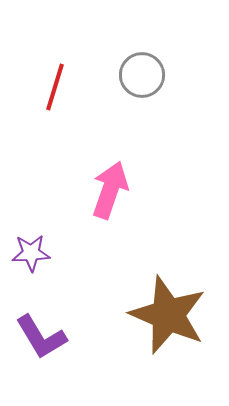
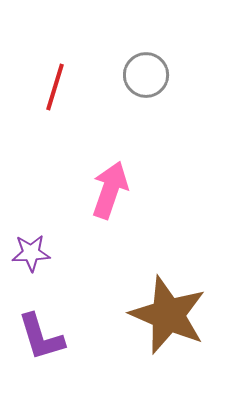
gray circle: moved 4 px right
purple L-shape: rotated 14 degrees clockwise
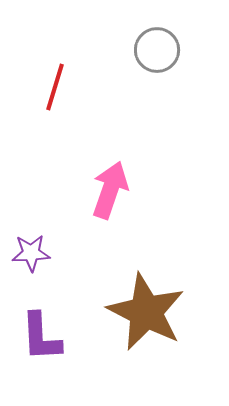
gray circle: moved 11 px right, 25 px up
brown star: moved 22 px left, 3 px up; rotated 4 degrees clockwise
purple L-shape: rotated 14 degrees clockwise
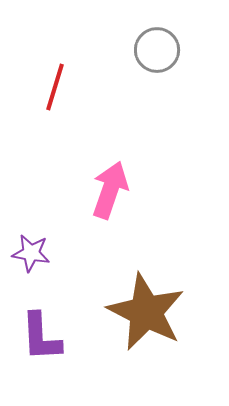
purple star: rotated 12 degrees clockwise
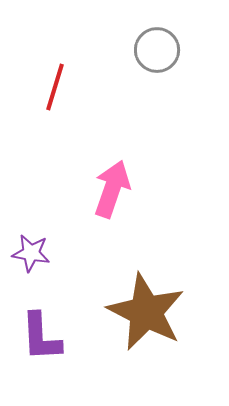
pink arrow: moved 2 px right, 1 px up
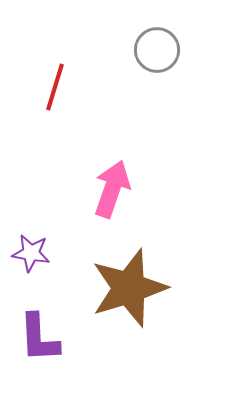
brown star: moved 17 px left, 24 px up; rotated 28 degrees clockwise
purple L-shape: moved 2 px left, 1 px down
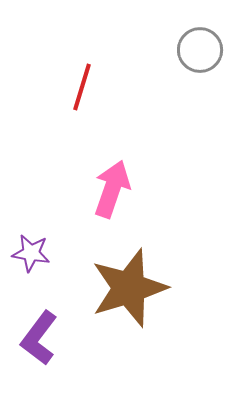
gray circle: moved 43 px right
red line: moved 27 px right
purple L-shape: rotated 40 degrees clockwise
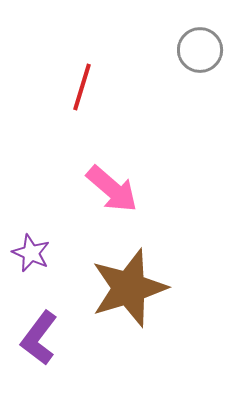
pink arrow: rotated 112 degrees clockwise
purple star: rotated 15 degrees clockwise
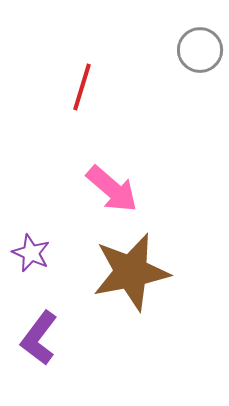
brown star: moved 2 px right, 16 px up; rotated 6 degrees clockwise
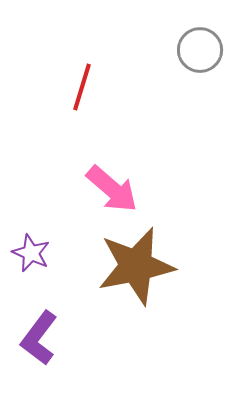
brown star: moved 5 px right, 6 px up
